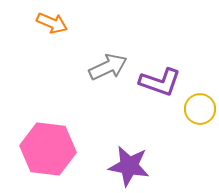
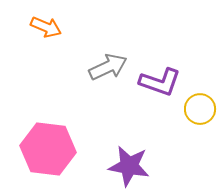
orange arrow: moved 6 px left, 4 px down
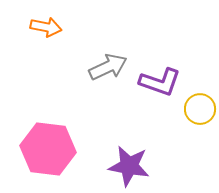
orange arrow: rotated 12 degrees counterclockwise
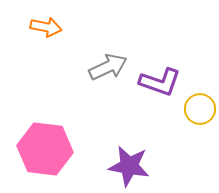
pink hexagon: moved 3 px left
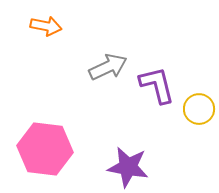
orange arrow: moved 1 px up
purple L-shape: moved 3 px left, 3 px down; rotated 123 degrees counterclockwise
yellow circle: moved 1 px left
purple star: moved 1 px left, 1 px down
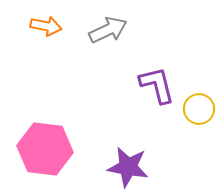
gray arrow: moved 37 px up
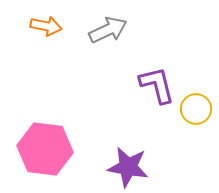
yellow circle: moved 3 px left
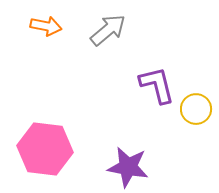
gray arrow: rotated 15 degrees counterclockwise
